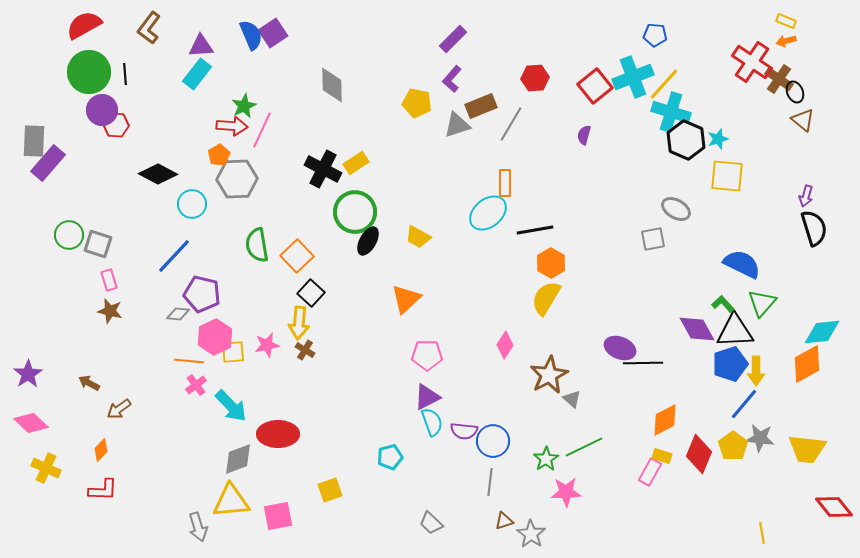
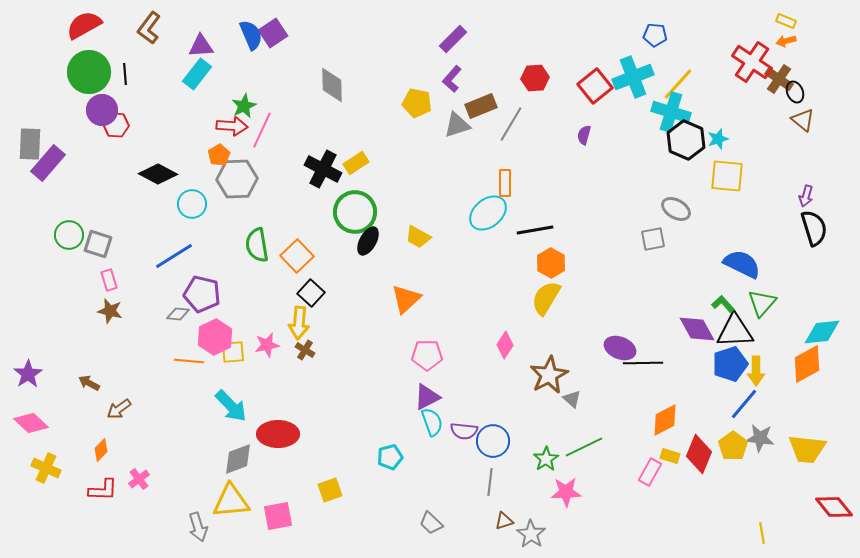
yellow line at (664, 84): moved 14 px right
gray rectangle at (34, 141): moved 4 px left, 3 px down
blue line at (174, 256): rotated 15 degrees clockwise
pink cross at (196, 385): moved 57 px left, 94 px down
yellow rectangle at (662, 456): moved 8 px right
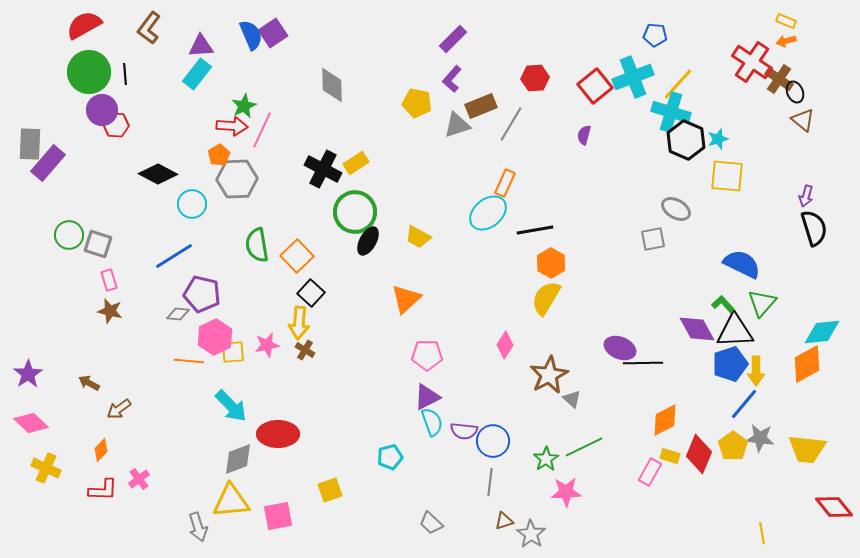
orange rectangle at (505, 183): rotated 24 degrees clockwise
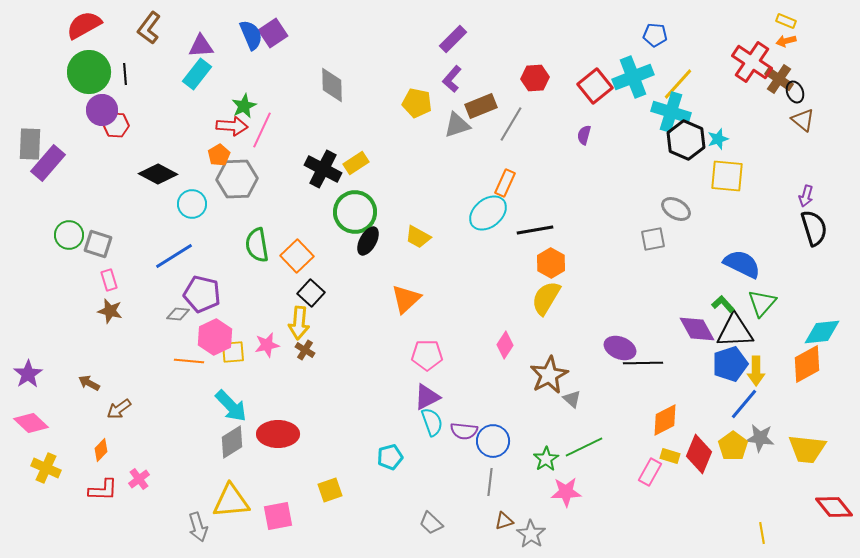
gray diamond at (238, 459): moved 6 px left, 17 px up; rotated 12 degrees counterclockwise
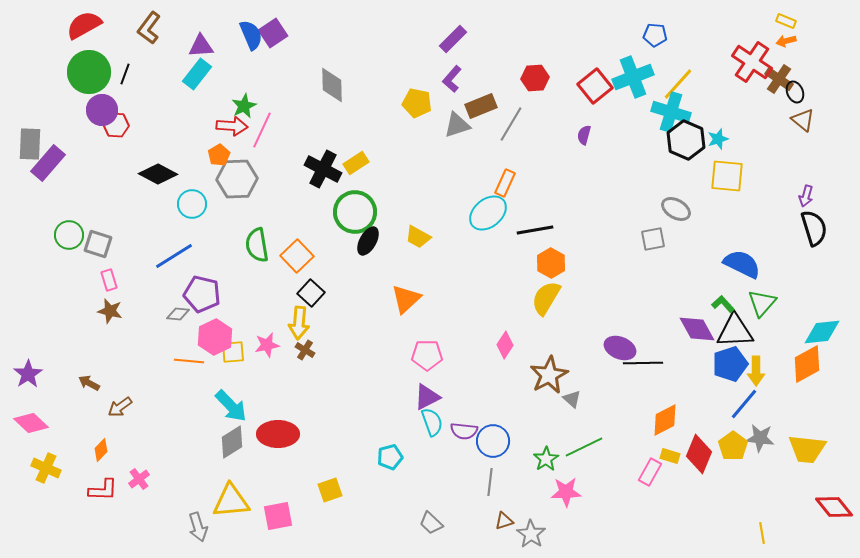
black line at (125, 74): rotated 25 degrees clockwise
brown arrow at (119, 409): moved 1 px right, 2 px up
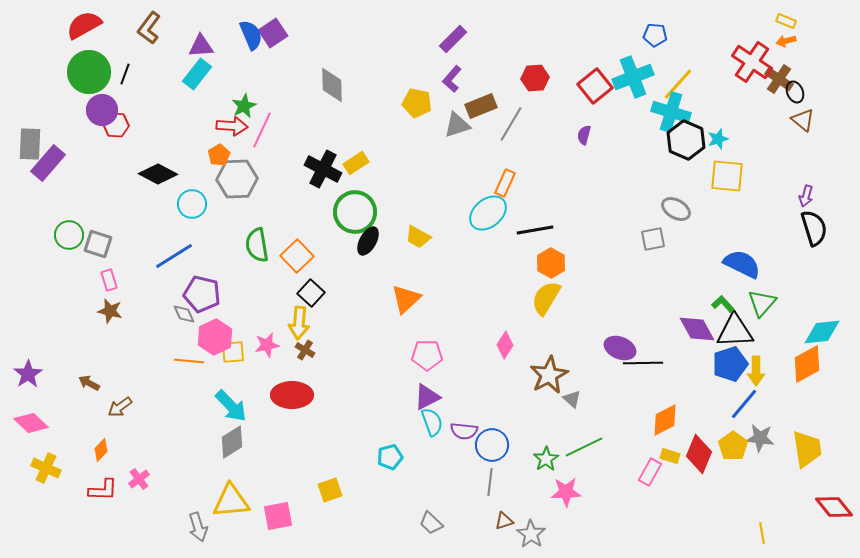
gray diamond at (178, 314): moved 6 px right; rotated 60 degrees clockwise
red ellipse at (278, 434): moved 14 px right, 39 px up
blue circle at (493, 441): moved 1 px left, 4 px down
yellow trapezoid at (807, 449): rotated 105 degrees counterclockwise
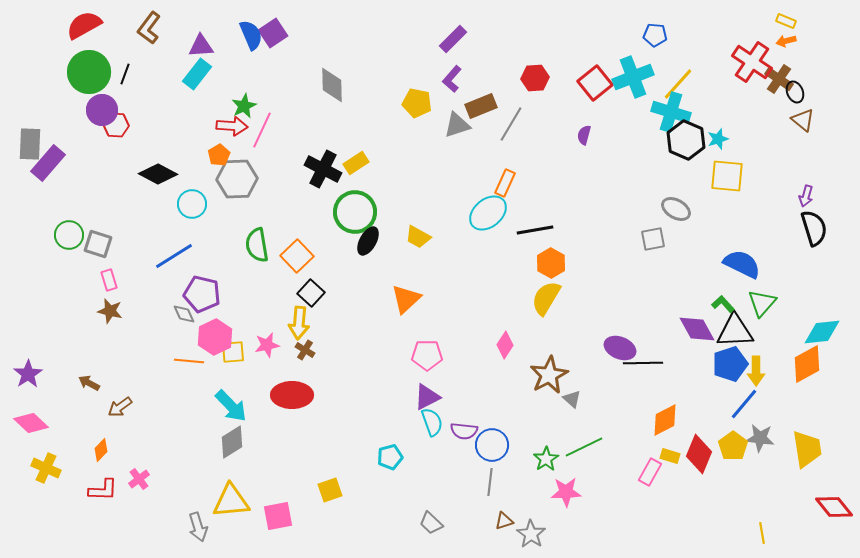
red square at (595, 86): moved 3 px up
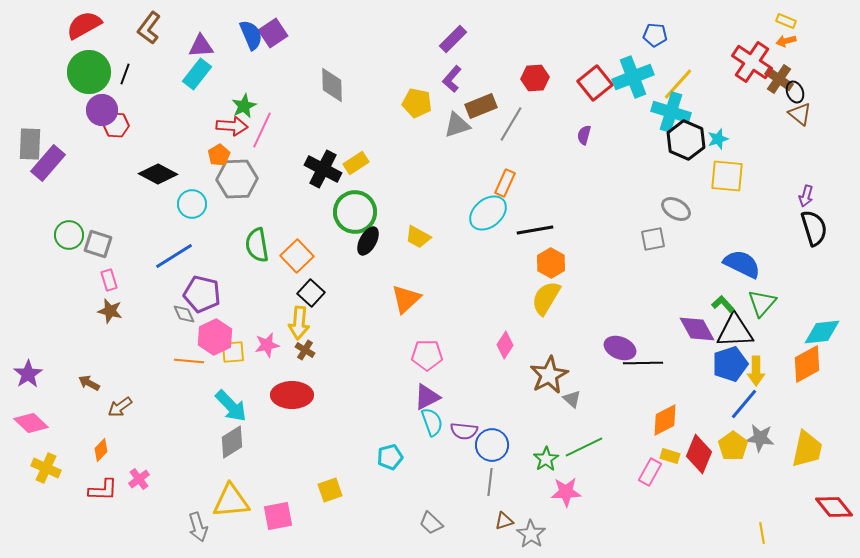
brown triangle at (803, 120): moved 3 px left, 6 px up
yellow trapezoid at (807, 449): rotated 21 degrees clockwise
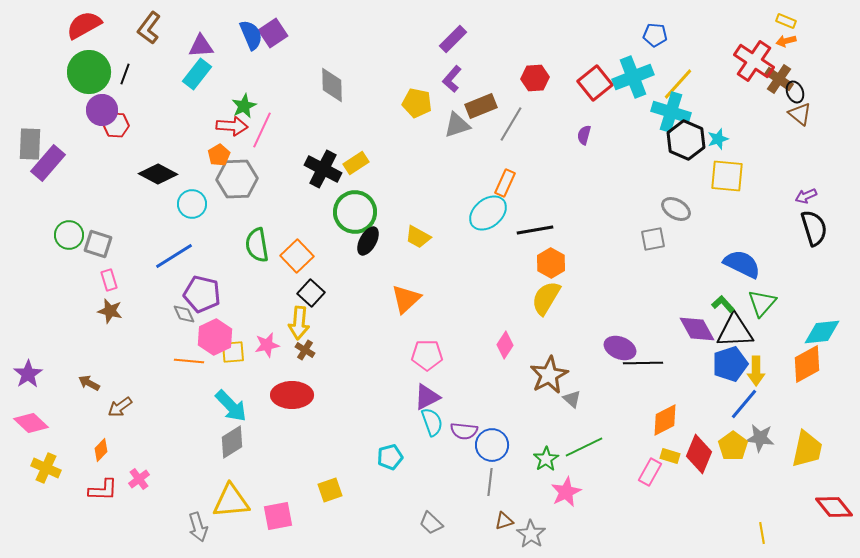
red cross at (752, 62): moved 2 px right, 1 px up
purple arrow at (806, 196): rotated 50 degrees clockwise
pink star at (566, 492): rotated 24 degrees counterclockwise
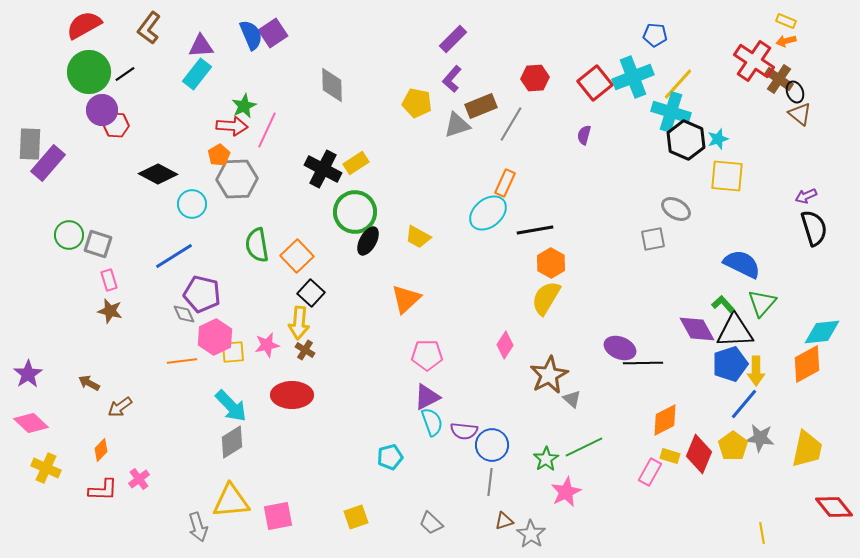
black line at (125, 74): rotated 35 degrees clockwise
pink line at (262, 130): moved 5 px right
orange line at (189, 361): moved 7 px left; rotated 12 degrees counterclockwise
yellow square at (330, 490): moved 26 px right, 27 px down
